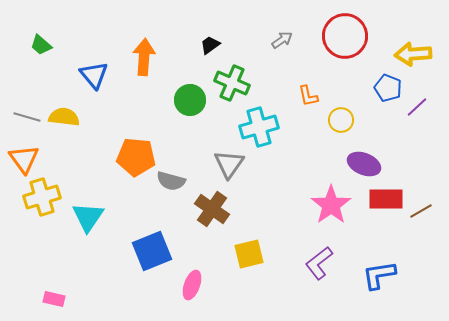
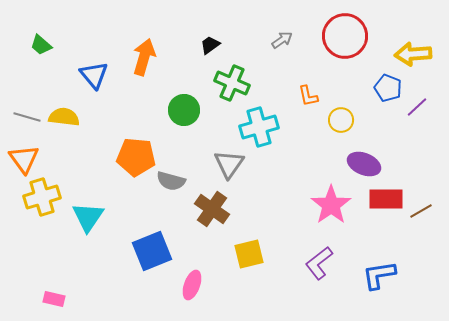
orange arrow: rotated 12 degrees clockwise
green circle: moved 6 px left, 10 px down
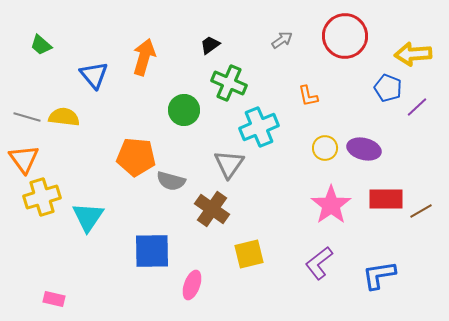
green cross: moved 3 px left
yellow circle: moved 16 px left, 28 px down
cyan cross: rotated 6 degrees counterclockwise
purple ellipse: moved 15 px up; rotated 8 degrees counterclockwise
blue square: rotated 21 degrees clockwise
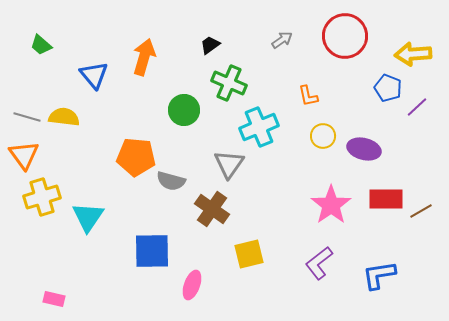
yellow circle: moved 2 px left, 12 px up
orange triangle: moved 4 px up
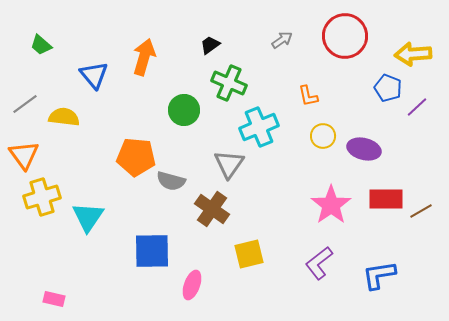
gray line: moved 2 px left, 13 px up; rotated 52 degrees counterclockwise
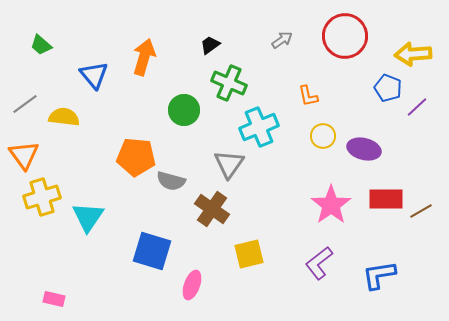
blue square: rotated 18 degrees clockwise
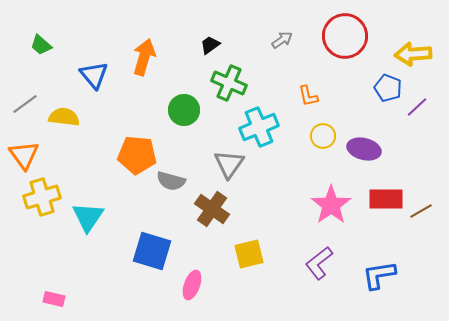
orange pentagon: moved 1 px right, 2 px up
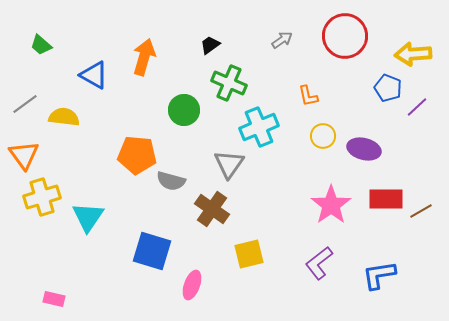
blue triangle: rotated 20 degrees counterclockwise
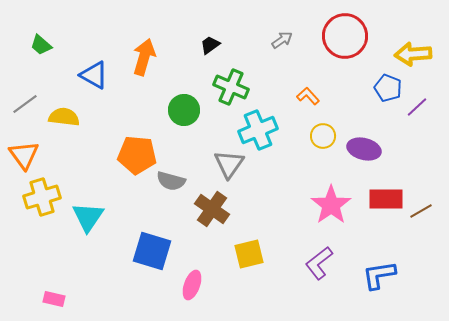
green cross: moved 2 px right, 4 px down
orange L-shape: rotated 150 degrees clockwise
cyan cross: moved 1 px left, 3 px down
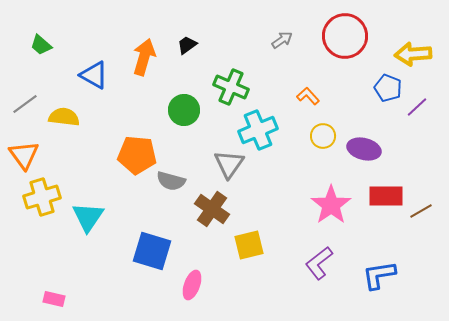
black trapezoid: moved 23 px left
red rectangle: moved 3 px up
yellow square: moved 9 px up
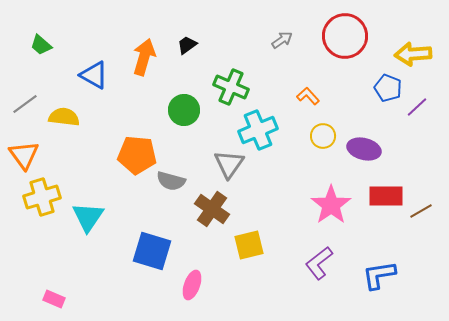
pink rectangle: rotated 10 degrees clockwise
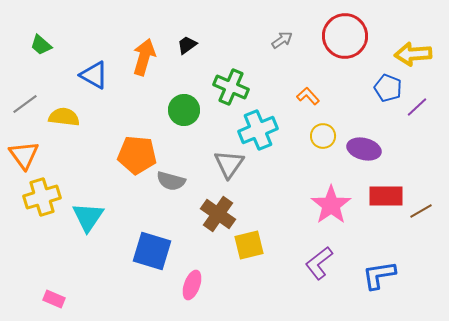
brown cross: moved 6 px right, 5 px down
